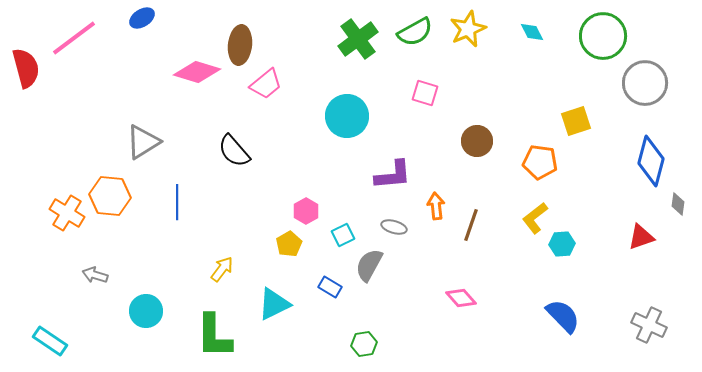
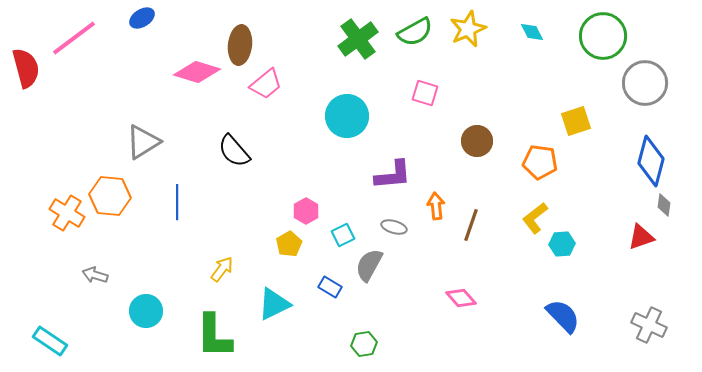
gray diamond at (678, 204): moved 14 px left, 1 px down
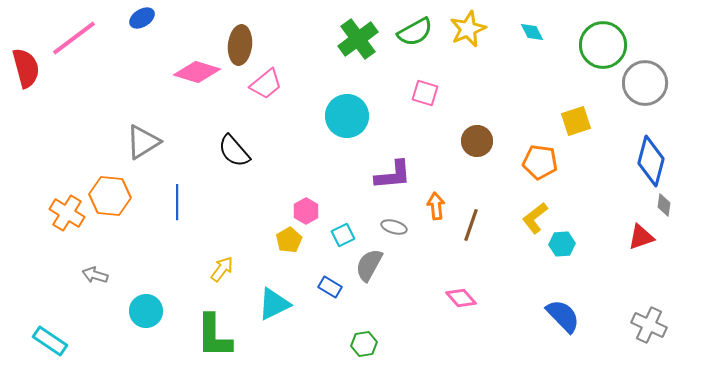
green circle at (603, 36): moved 9 px down
yellow pentagon at (289, 244): moved 4 px up
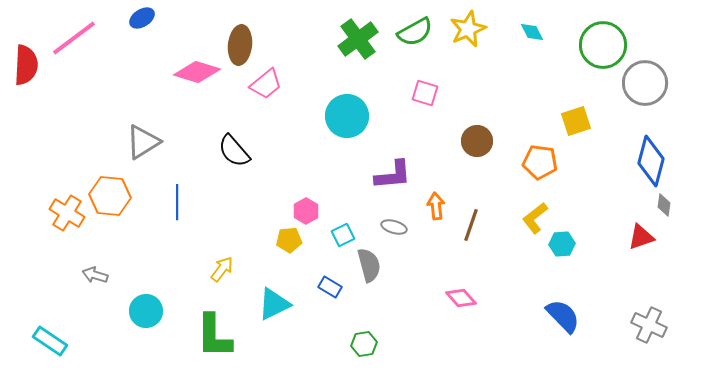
red semicircle at (26, 68): moved 3 px up; rotated 18 degrees clockwise
yellow pentagon at (289, 240): rotated 25 degrees clockwise
gray semicircle at (369, 265): rotated 136 degrees clockwise
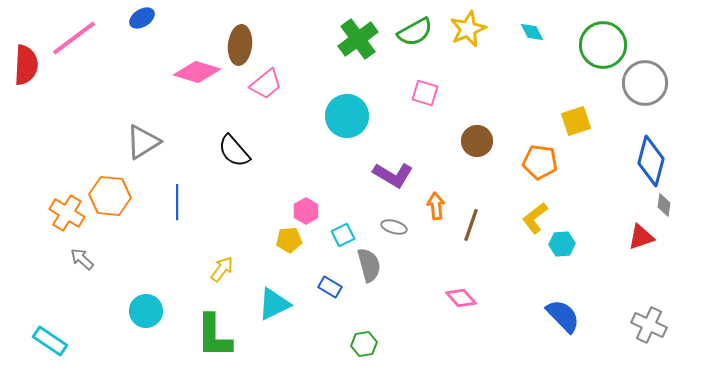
purple L-shape at (393, 175): rotated 36 degrees clockwise
gray arrow at (95, 275): moved 13 px left, 16 px up; rotated 25 degrees clockwise
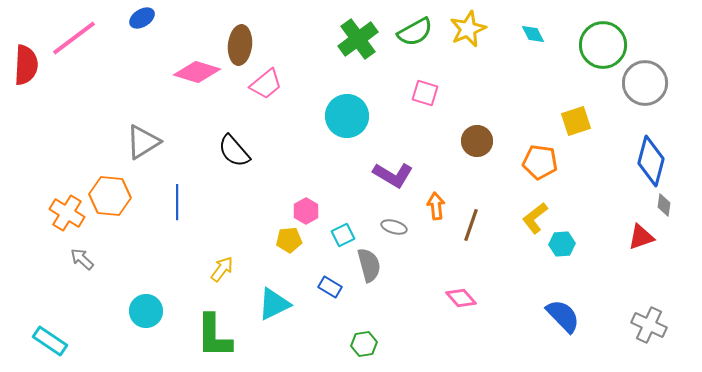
cyan diamond at (532, 32): moved 1 px right, 2 px down
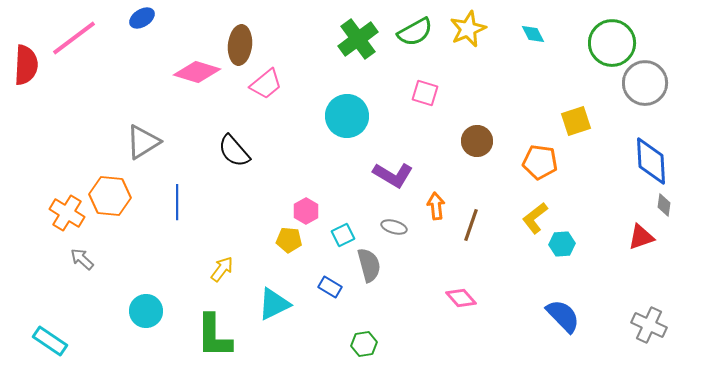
green circle at (603, 45): moved 9 px right, 2 px up
blue diamond at (651, 161): rotated 18 degrees counterclockwise
yellow pentagon at (289, 240): rotated 10 degrees clockwise
